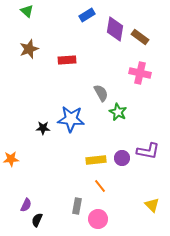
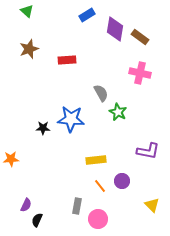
purple circle: moved 23 px down
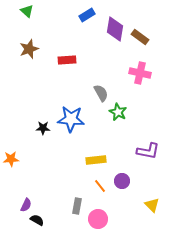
black semicircle: rotated 96 degrees clockwise
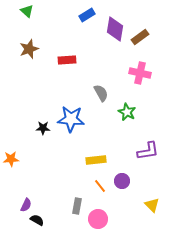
brown rectangle: rotated 72 degrees counterclockwise
green star: moved 9 px right
purple L-shape: rotated 20 degrees counterclockwise
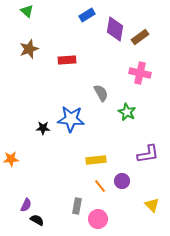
purple L-shape: moved 3 px down
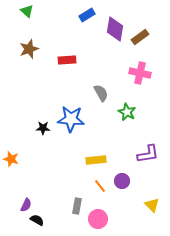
orange star: rotated 21 degrees clockwise
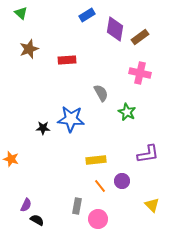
green triangle: moved 6 px left, 2 px down
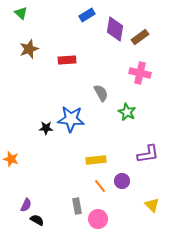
black star: moved 3 px right
gray rectangle: rotated 21 degrees counterclockwise
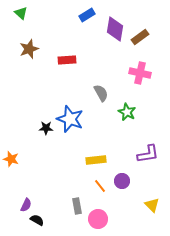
blue star: moved 1 px left; rotated 16 degrees clockwise
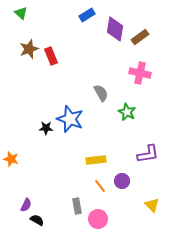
red rectangle: moved 16 px left, 4 px up; rotated 72 degrees clockwise
